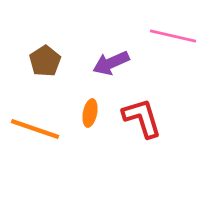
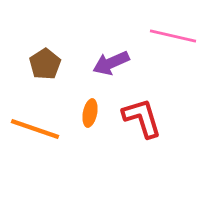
brown pentagon: moved 3 px down
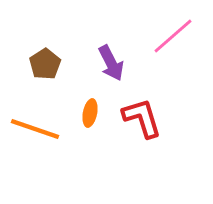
pink line: rotated 54 degrees counterclockwise
purple arrow: rotated 93 degrees counterclockwise
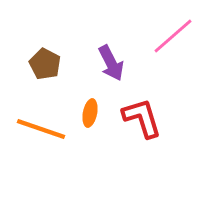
brown pentagon: rotated 12 degrees counterclockwise
orange line: moved 6 px right
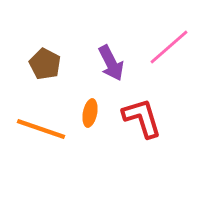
pink line: moved 4 px left, 11 px down
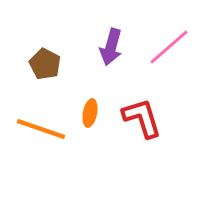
purple arrow: moved 16 px up; rotated 42 degrees clockwise
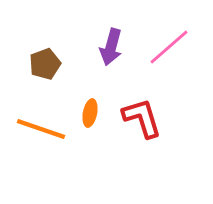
brown pentagon: rotated 24 degrees clockwise
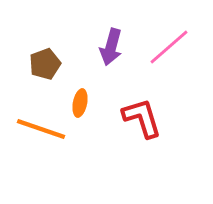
orange ellipse: moved 10 px left, 10 px up
